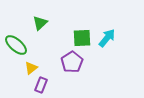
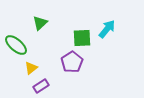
cyan arrow: moved 9 px up
purple rectangle: moved 1 px down; rotated 35 degrees clockwise
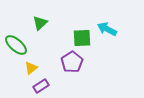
cyan arrow: rotated 102 degrees counterclockwise
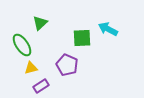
cyan arrow: moved 1 px right
green ellipse: moved 6 px right; rotated 15 degrees clockwise
purple pentagon: moved 5 px left, 3 px down; rotated 15 degrees counterclockwise
yellow triangle: rotated 24 degrees clockwise
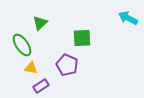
cyan arrow: moved 20 px right, 11 px up
yellow triangle: rotated 24 degrees clockwise
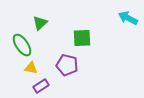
purple pentagon: rotated 10 degrees counterclockwise
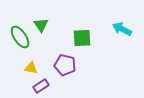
cyan arrow: moved 6 px left, 11 px down
green triangle: moved 1 px right, 2 px down; rotated 21 degrees counterclockwise
green ellipse: moved 2 px left, 8 px up
purple pentagon: moved 2 px left
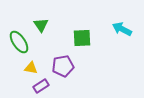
green ellipse: moved 1 px left, 5 px down
purple pentagon: moved 2 px left, 1 px down; rotated 25 degrees counterclockwise
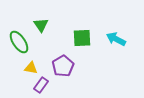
cyan arrow: moved 6 px left, 10 px down
purple pentagon: rotated 20 degrees counterclockwise
purple rectangle: moved 1 px up; rotated 21 degrees counterclockwise
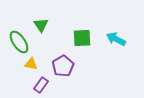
yellow triangle: moved 4 px up
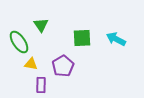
purple rectangle: rotated 35 degrees counterclockwise
